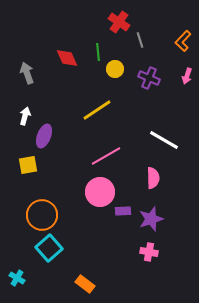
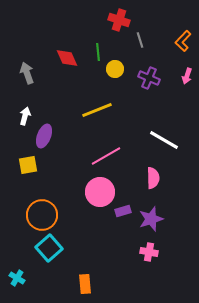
red cross: moved 2 px up; rotated 15 degrees counterclockwise
yellow line: rotated 12 degrees clockwise
purple rectangle: rotated 14 degrees counterclockwise
orange rectangle: rotated 48 degrees clockwise
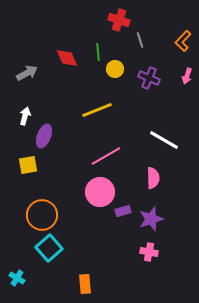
gray arrow: rotated 80 degrees clockwise
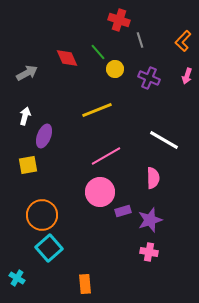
green line: rotated 36 degrees counterclockwise
purple star: moved 1 px left, 1 px down
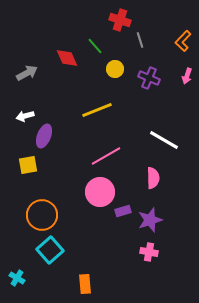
red cross: moved 1 px right
green line: moved 3 px left, 6 px up
white arrow: rotated 120 degrees counterclockwise
cyan square: moved 1 px right, 2 px down
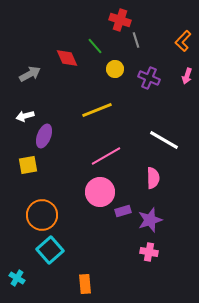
gray line: moved 4 px left
gray arrow: moved 3 px right, 1 px down
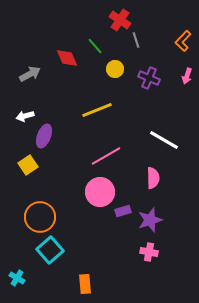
red cross: rotated 15 degrees clockwise
yellow square: rotated 24 degrees counterclockwise
orange circle: moved 2 px left, 2 px down
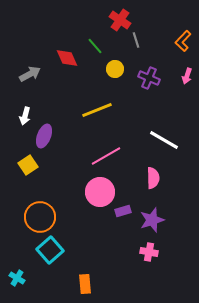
white arrow: rotated 60 degrees counterclockwise
purple star: moved 2 px right
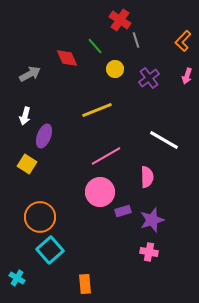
purple cross: rotated 30 degrees clockwise
yellow square: moved 1 px left, 1 px up; rotated 24 degrees counterclockwise
pink semicircle: moved 6 px left, 1 px up
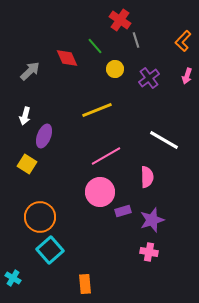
gray arrow: moved 3 px up; rotated 15 degrees counterclockwise
cyan cross: moved 4 px left
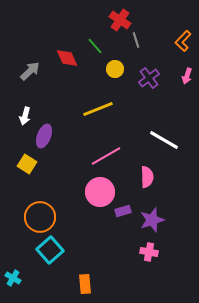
yellow line: moved 1 px right, 1 px up
